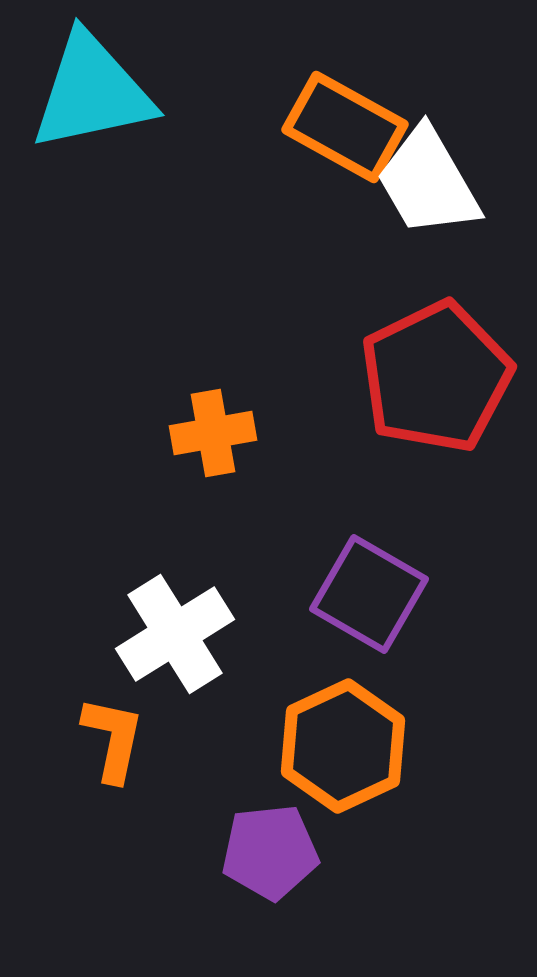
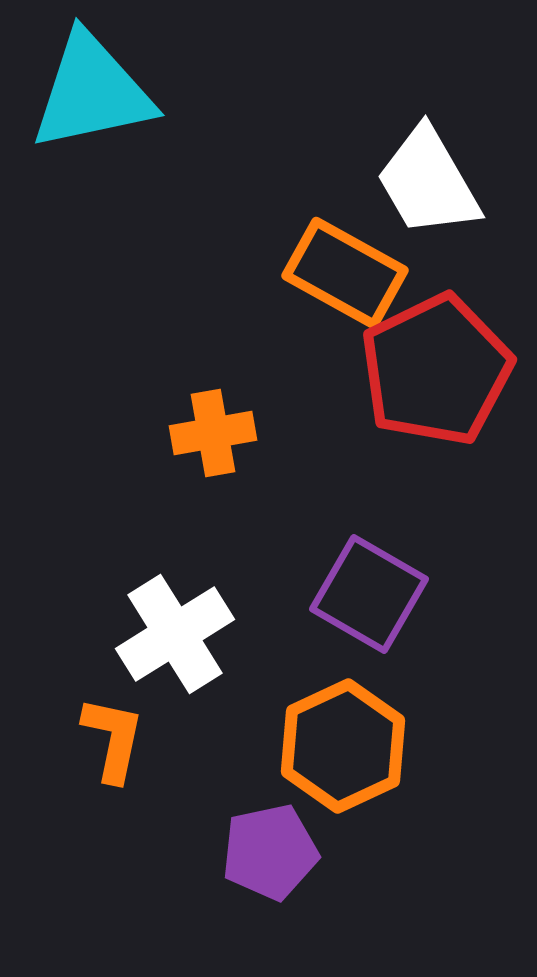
orange rectangle: moved 146 px down
red pentagon: moved 7 px up
purple pentagon: rotated 6 degrees counterclockwise
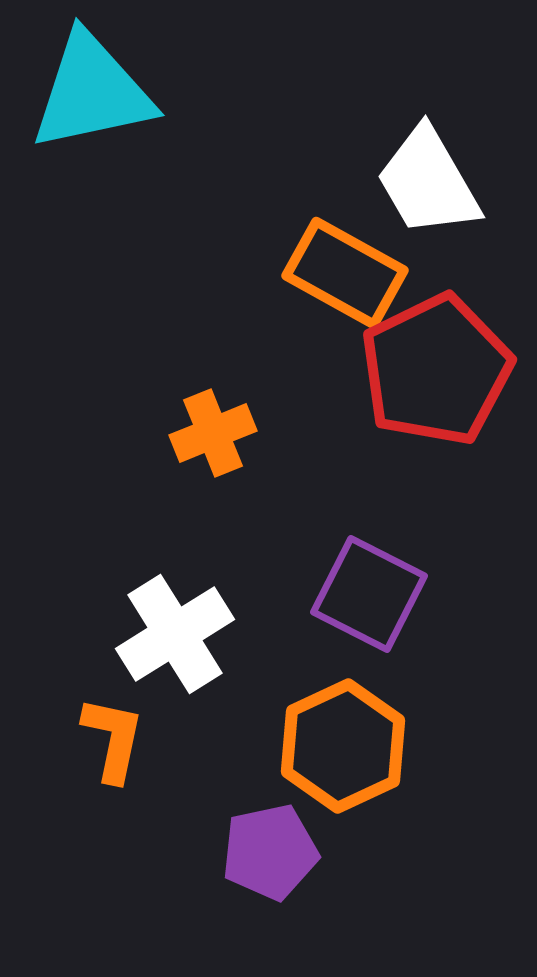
orange cross: rotated 12 degrees counterclockwise
purple square: rotated 3 degrees counterclockwise
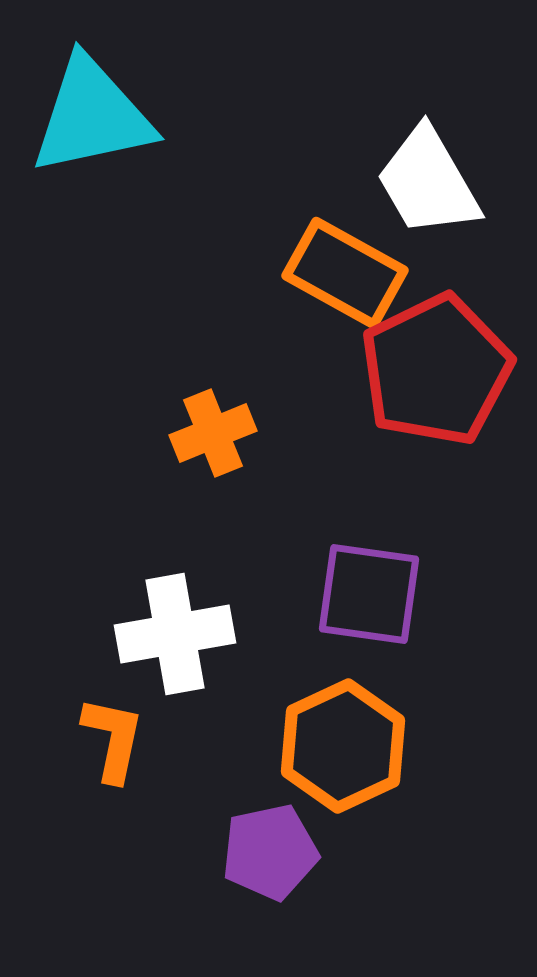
cyan triangle: moved 24 px down
purple square: rotated 19 degrees counterclockwise
white cross: rotated 22 degrees clockwise
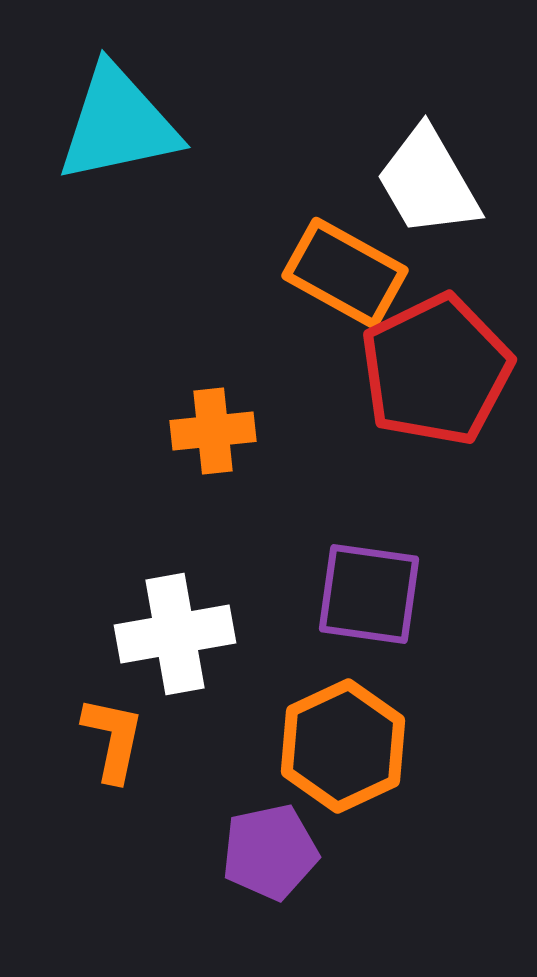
cyan triangle: moved 26 px right, 8 px down
orange cross: moved 2 px up; rotated 16 degrees clockwise
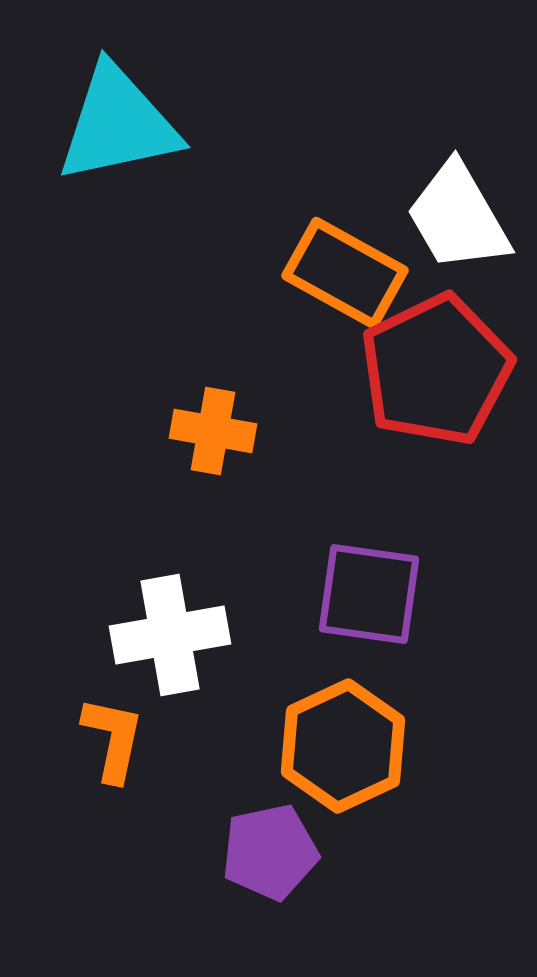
white trapezoid: moved 30 px right, 35 px down
orange cross: rotated 16 degrees clockwise
white cross: moved 5 px left, 1 px down
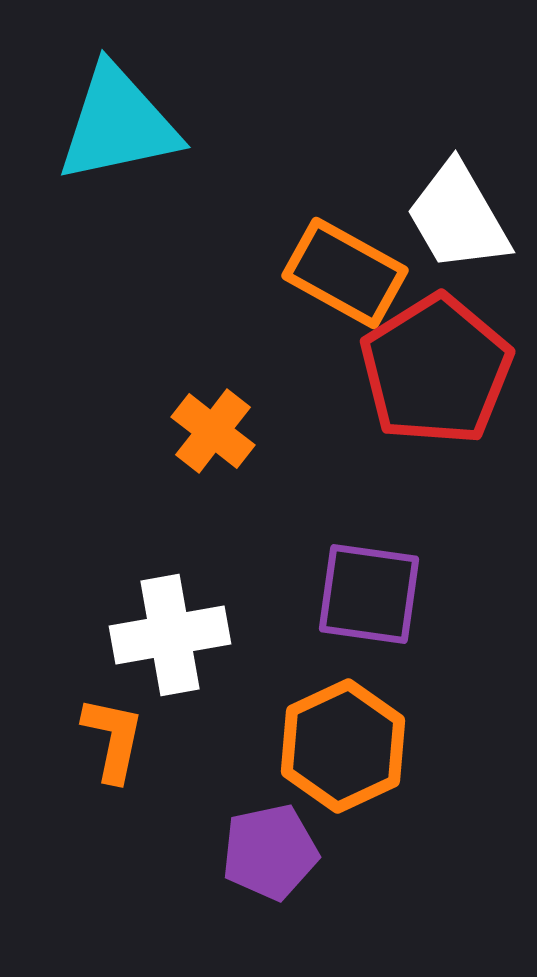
red pentagon: rotated 6 degrees counterclockwise
orange cross: rotated 28 degrees clockwise
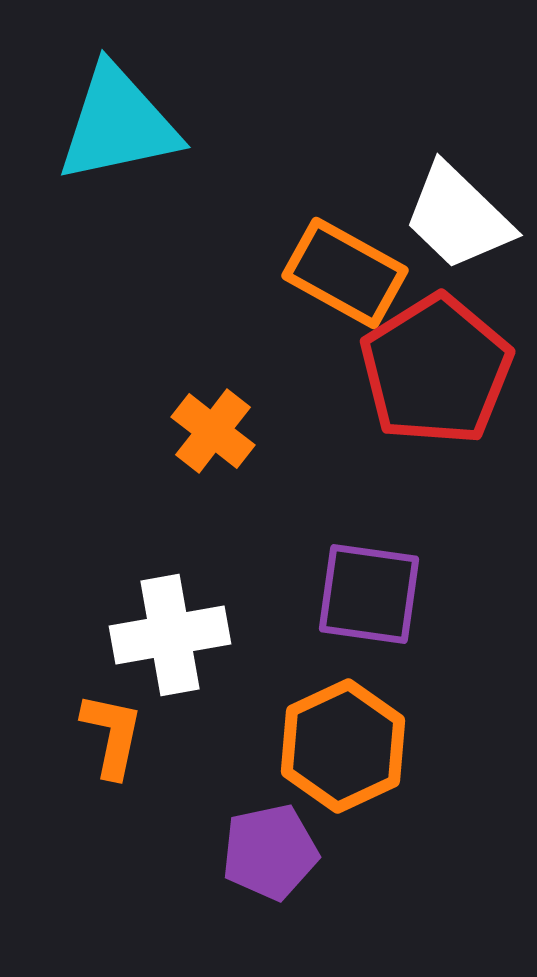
white trapezoid: rotated 16 degrees counterclockwise
orange L-shape: moved 1 px left, 4 px up
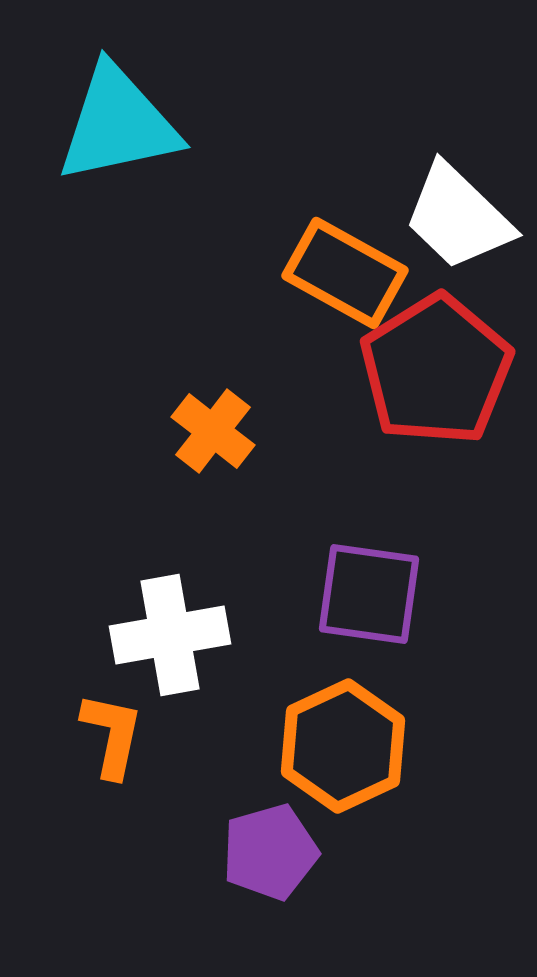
purple pentagon: rotated 4 degrees counterclockwise
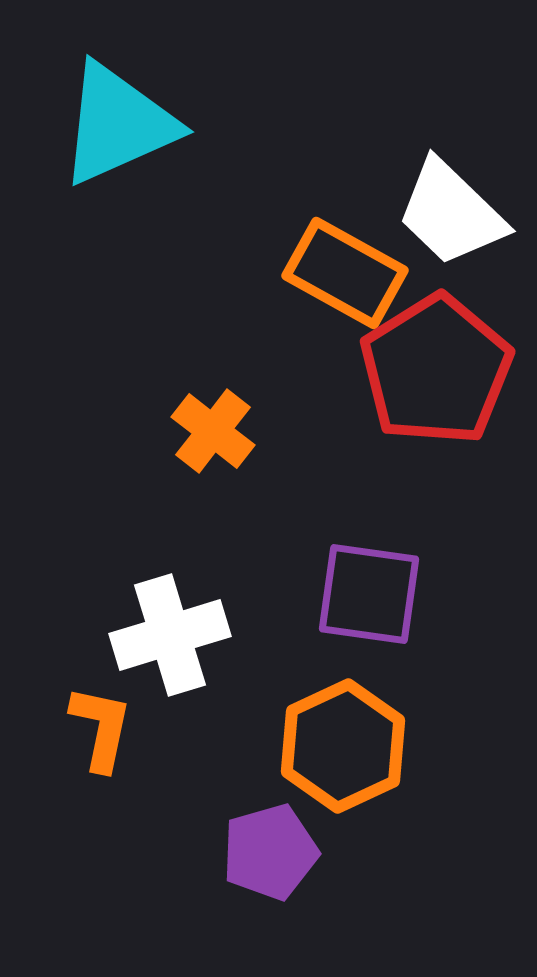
cyan triangle: rotated 12 degrees counterclockwise
white trapezoid: moved 7 px left, 4 px up
white cross: rotated 7 degrees counterclockwise
orange L-shape: moved 11 px left, 7 px up
